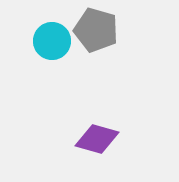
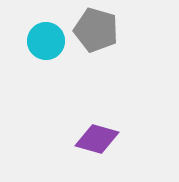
cyan circle: moved 6 px left
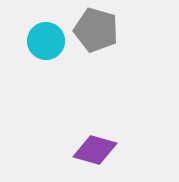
purple diamond: moved 2 px left, 11 px down
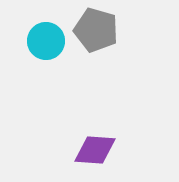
purple diamond: rotated 12 degrees counterclockwise
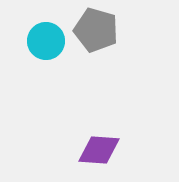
purple diamond: moved 4 px right
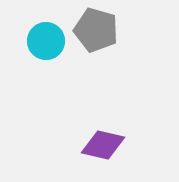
purple diamond: moved 4 px right, 5 px up; rotated 9 degrees clockwise
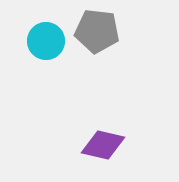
gray pentagon: moved 1 px right, 1 px down; rotated 9 degrees counterclockwise
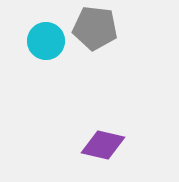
gray pentagon: moved 2 px left, 3 px up
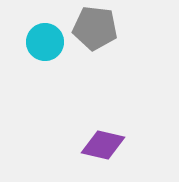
cyan circle: moved 1 px left, 1 px down
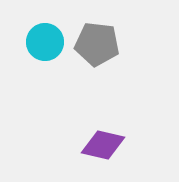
gray pentagon: moved 2 px right, 16 px down
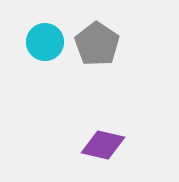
gray pentagon: rotated 27 degrees clockwise
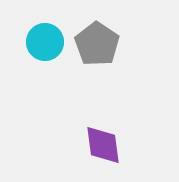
purple diamond: rotated 69 degrees clockwise
